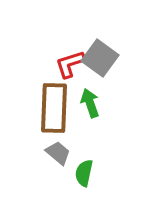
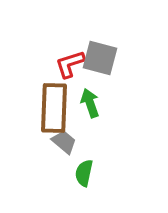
gray square: rotated 21 degrees counterclockwise
gray trapezoid: moved 6 px right, 11 px up
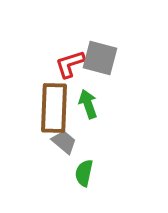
green arrow: moved 2 px left, 1 px down
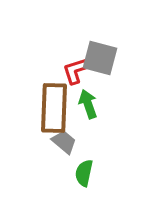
red L-shape: moved 7 px right, 6 px down
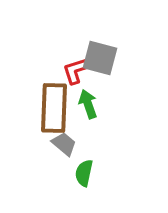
gray trapezoid: moved 2 px down
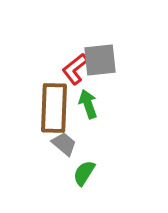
gray square: moved 2 px down; rotated 21 degrees counterclockwise
red L-shape: moved 2 px left, 1 px up; rotated 20 degrees counterclockwise
green semicircle: rotated 20 degrees clockwise
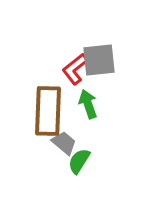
gray square: moved 1 px left
brown rectangle: moved 6 px left, 3 px down
gray trapezoid: moved 1 px up
green semicircle: moved 5 px left, 12 px up
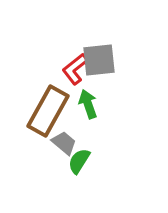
brown rectangle: rotated 27 degrees clockwise
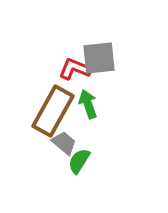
gray square: moved 2 px up
red L-shape: rotated 60 degrees clockwise
brown rectangle: moved 5 px right
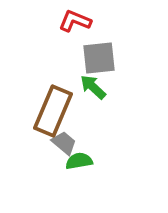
red L-shape: moved 48 px up
green arrow: moved 5 px right, 17 px up; rotated 28 degrees counterclockwise
brown rectangle: rotated 6 degrees counterclockwise
green semicircle: rotated 48 degrees clockwise
